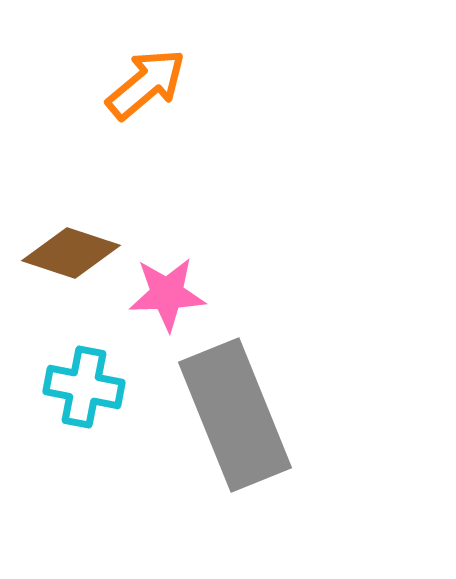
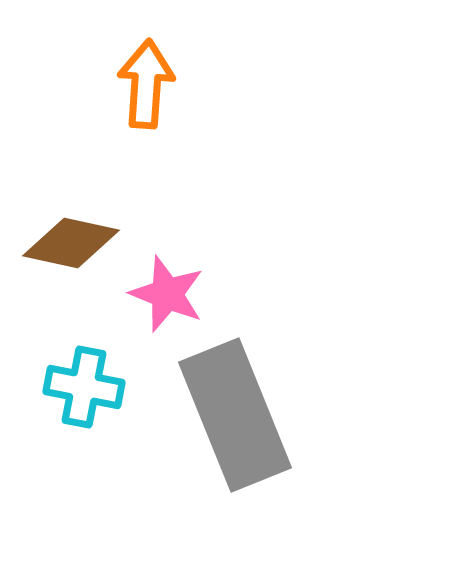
orange arrow: rotated 46 degrees counterclockwise
brown diamond: moved 10 px up; rotated 6 degrees counterclockwise
pink star: rotated 24 degrees clockwise
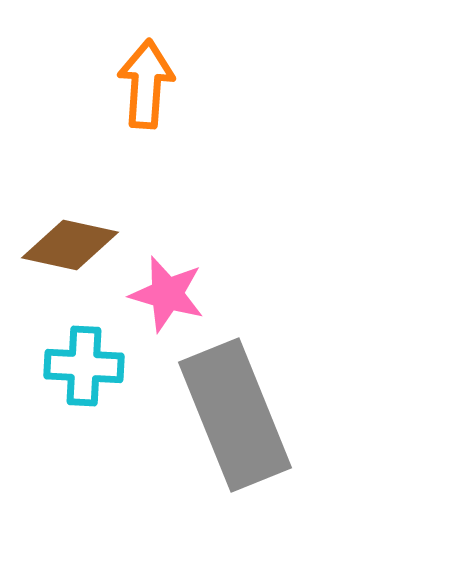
brown diamond: moved 1 px left, 2 px down
pink star: rotated 6 degrees counterclockwise
cyan cross: moved 21 px up; rotated 8 degrees counterclockwise
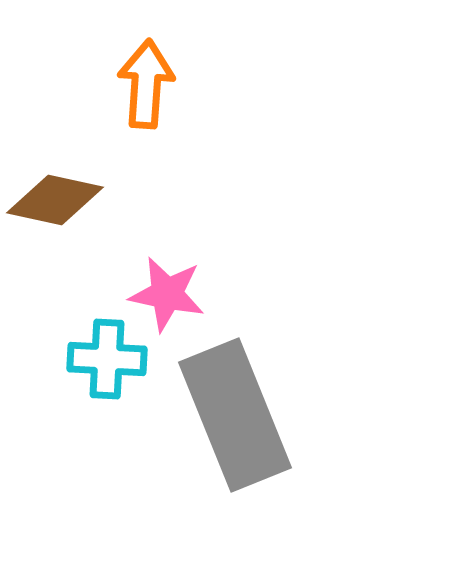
brown diamond: moved 15 px left, 45 px up
pink star: rotated 4 degrees counterclockwise
cyan cross: moved 23 px right, 7 px up
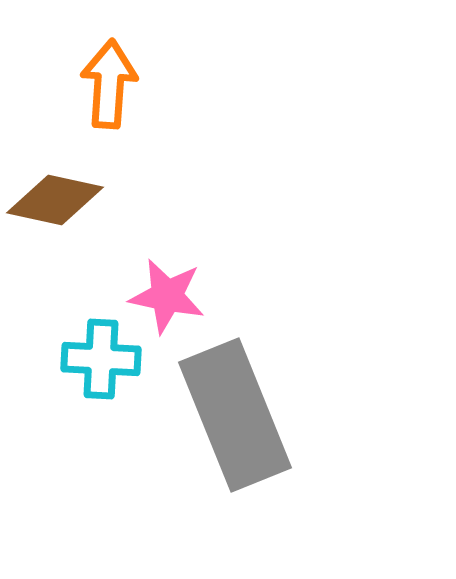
orange arrow: moved 37 px left
pink star: moved 2 px down
cyan cross: moved 6 px left
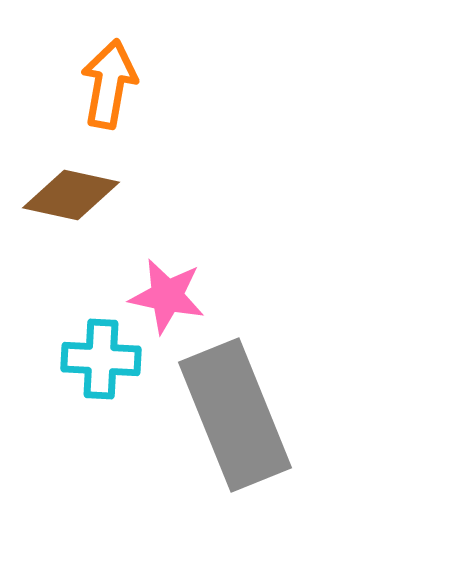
orange arrow: rotated 6 degrees clockwise
brown diamond: moved 16 px right, 5 px up
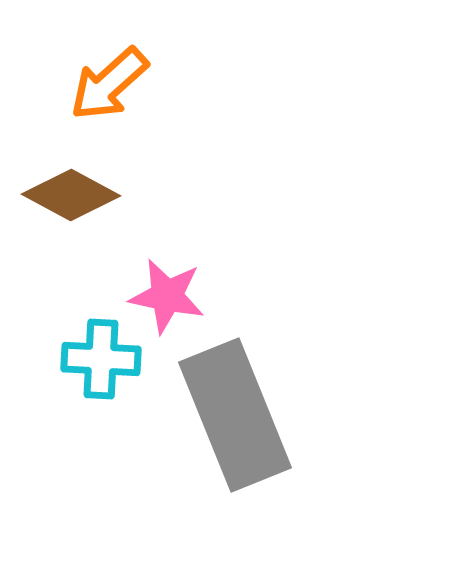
orange arrow: rotated 142 degrees counterclockwise
brown diamond: rotated 16 degrees clockwise
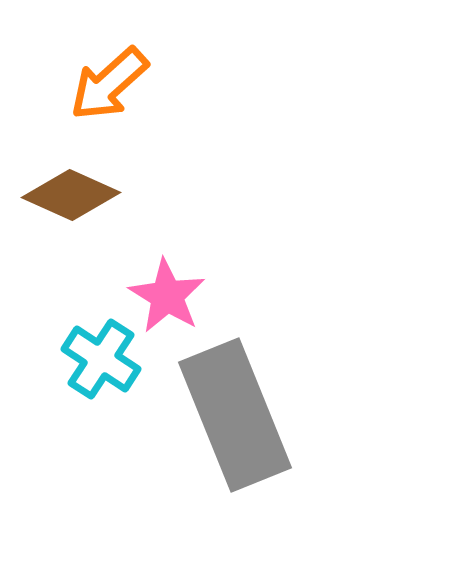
brown diamond: rotated 4 degrees counterclockwise
pink star: rotated 20 degrees clockwise
cyan cross: rotated 30 degrees clockwise
